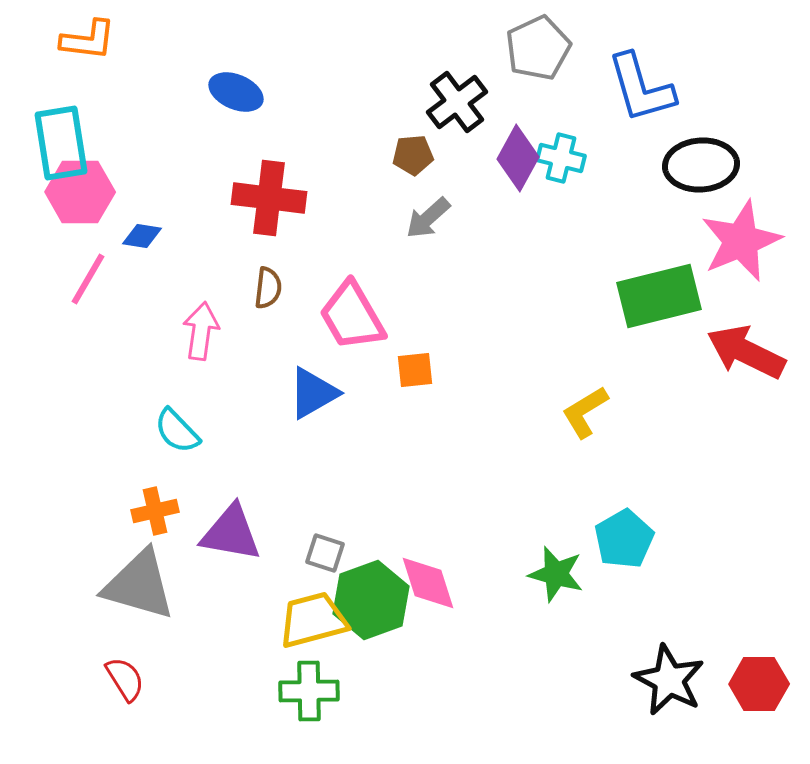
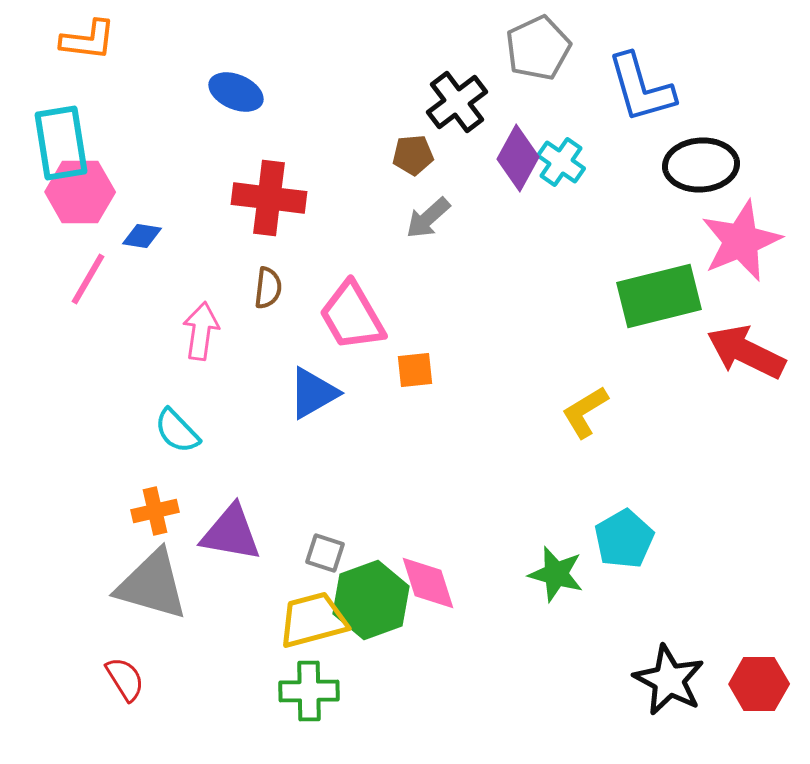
cyan cross: moved 4 px down; rotated 21 degrees clockwise
gray triangle: moved 13 px right
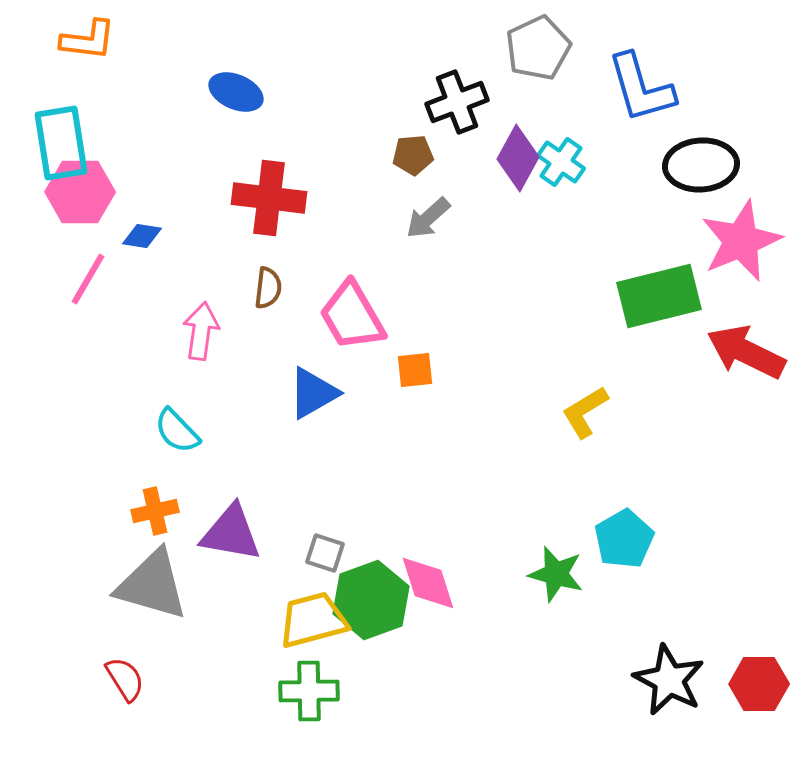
black cross: rotated 16 degrees clockwise
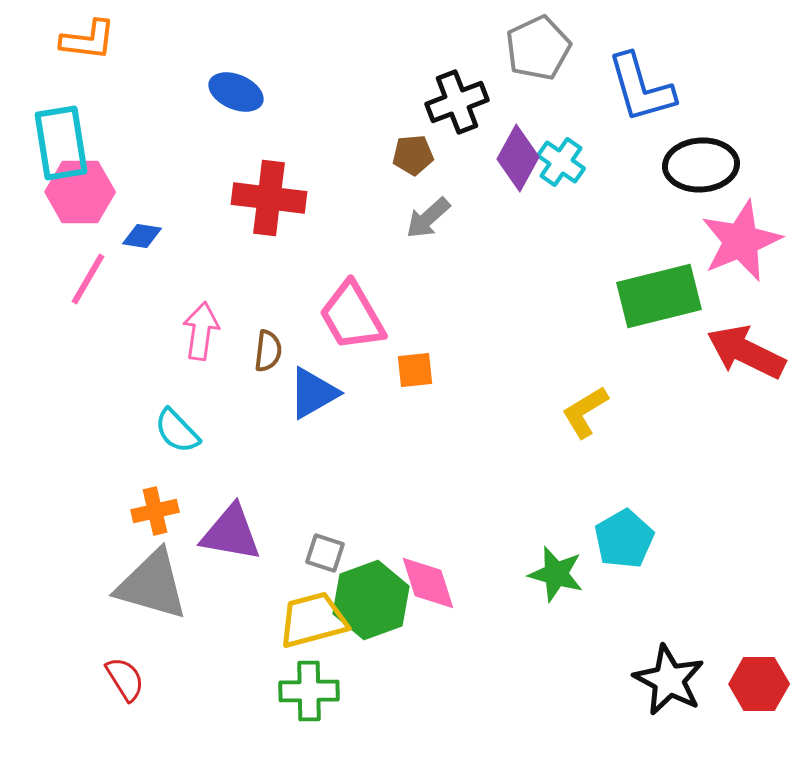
brown semicircle: moved 63 px down
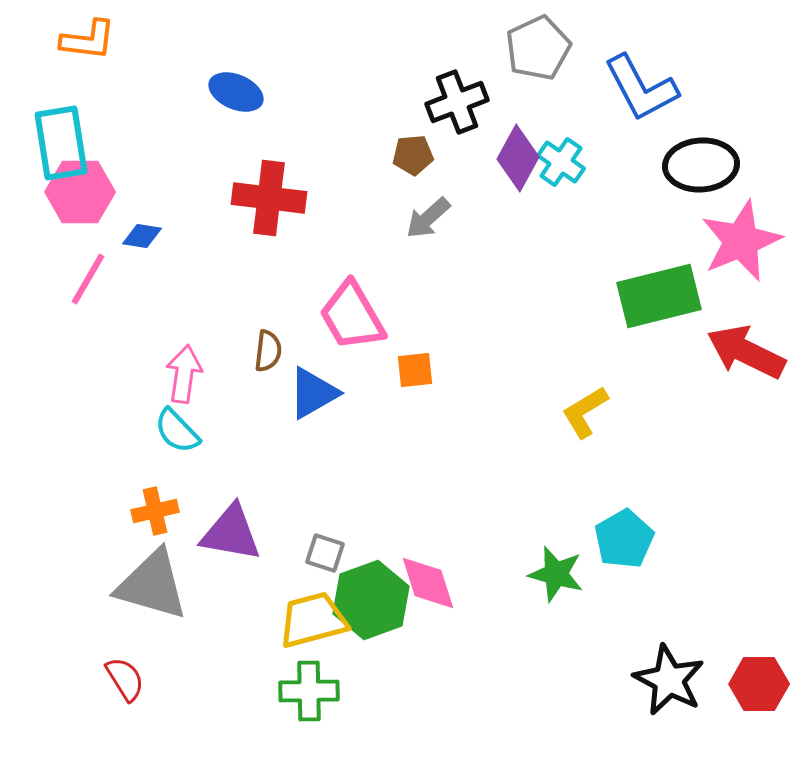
blue L-shape: rotated 12 degrees counterclockwise
pink arrow: moved 17 px left, 43 px down
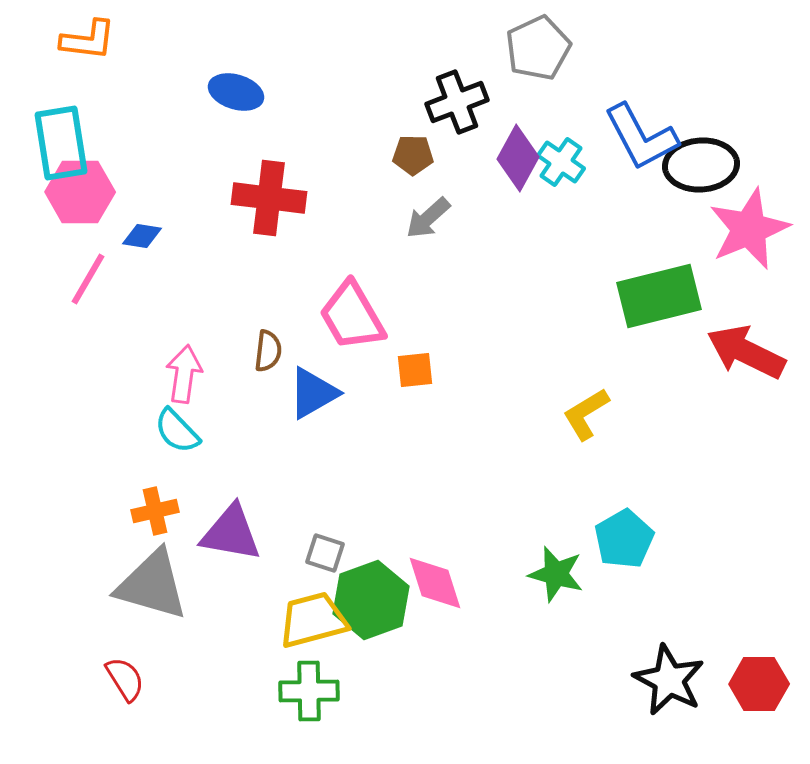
blue L-shape: moved 49 px down
blue ellipse: rotated 6 degrees counterclockwise
brown pentagon: rotated 6 degrees clockwise
pink star: moved 8 px right, 12 px up
yellow L-shape: moved 1 px right, 2 px down
pink diamond: moved 7 px right
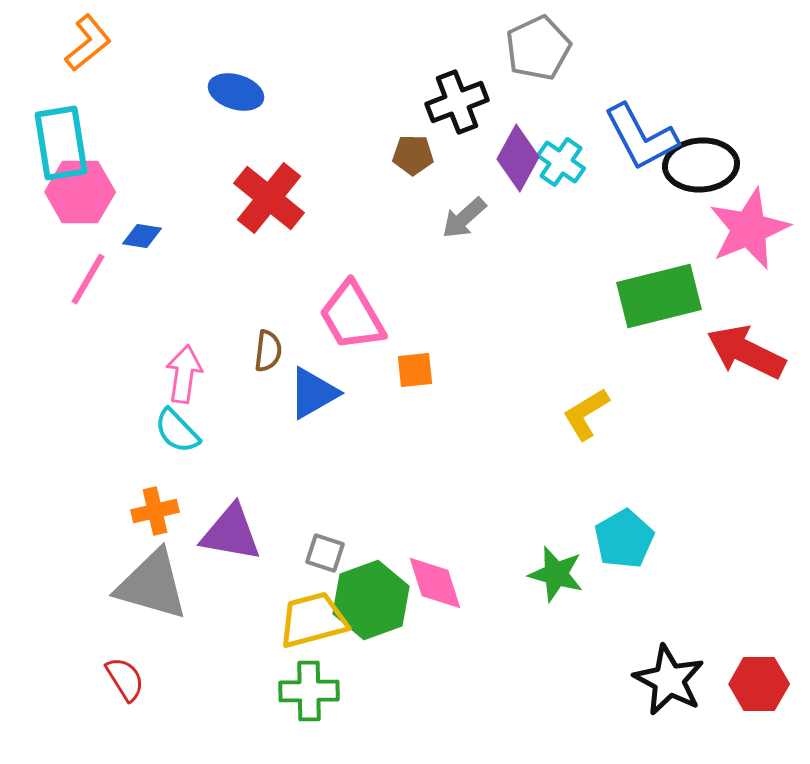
orange L-shape: moved 3 px down; rotated 46 degrees counterclockwise
red cross: rotated 32 degrees clockwise
gray arrow: moved 36 px right
